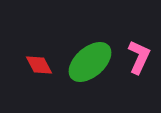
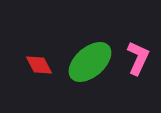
pink L-shape: moved 1 px left, 1 px down
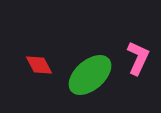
green ellipse: moved 13 px down
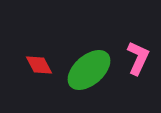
green ellipse: moved 1 px left, 5 px up
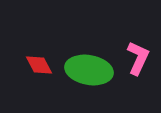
green ellipse: rotated 51 degrees clockwise
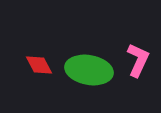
pink L-shape: moved 2 px down
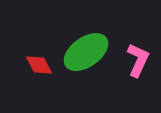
green ellipse: moved 3 px left, 18 px up; rotated 45 degrees counterclockwise
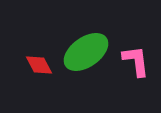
pink L-shape: moved 2 px left, 1 px down; rotated 32 degrees counterclockwise
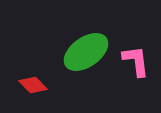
red diamond: moved 6 px left, 20 px down; rotated 16 degrees counterclockwise
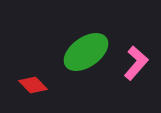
pink L-shape: moved 2 px down; rotated 48 degrees clockwise
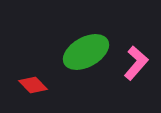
green ellipse: rotated 6 degrees clockwise
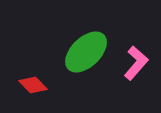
green ellipse: rotated 15 degrees counterclockwise
